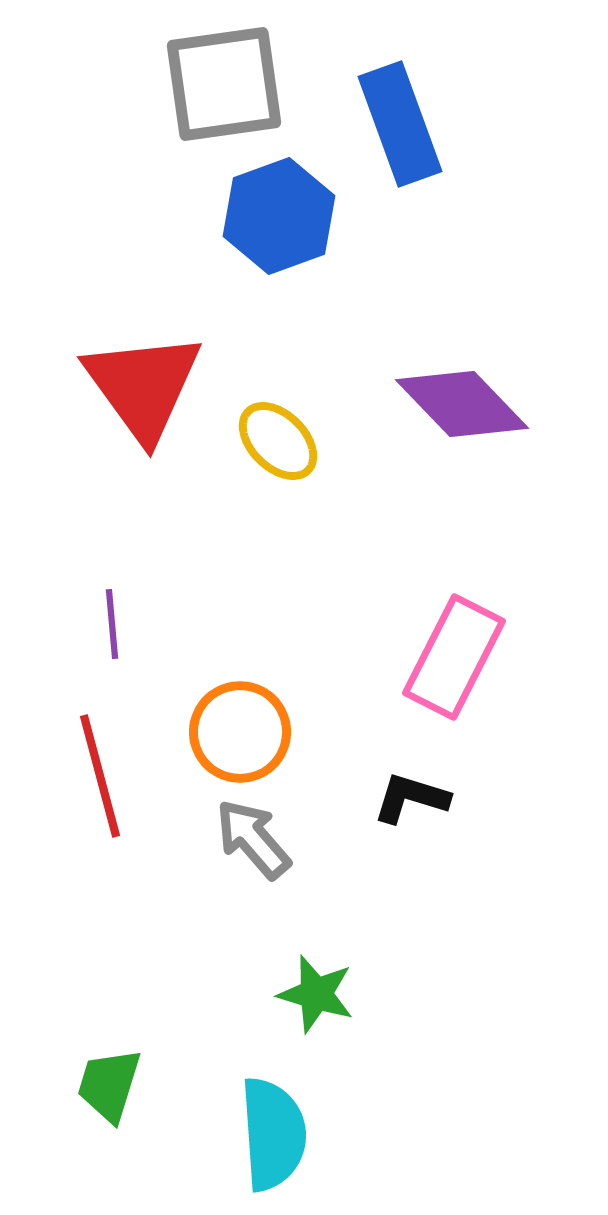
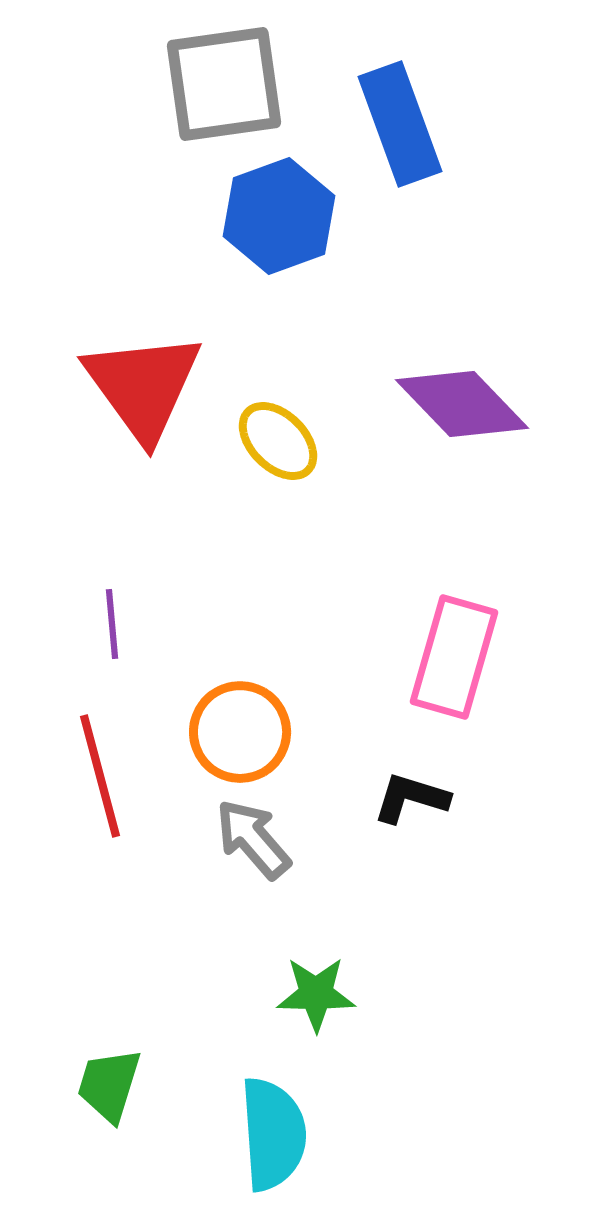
pink rectangle: rotated 11 degrees counterclockwise
green star: rotated 16 degrees counterclockwise
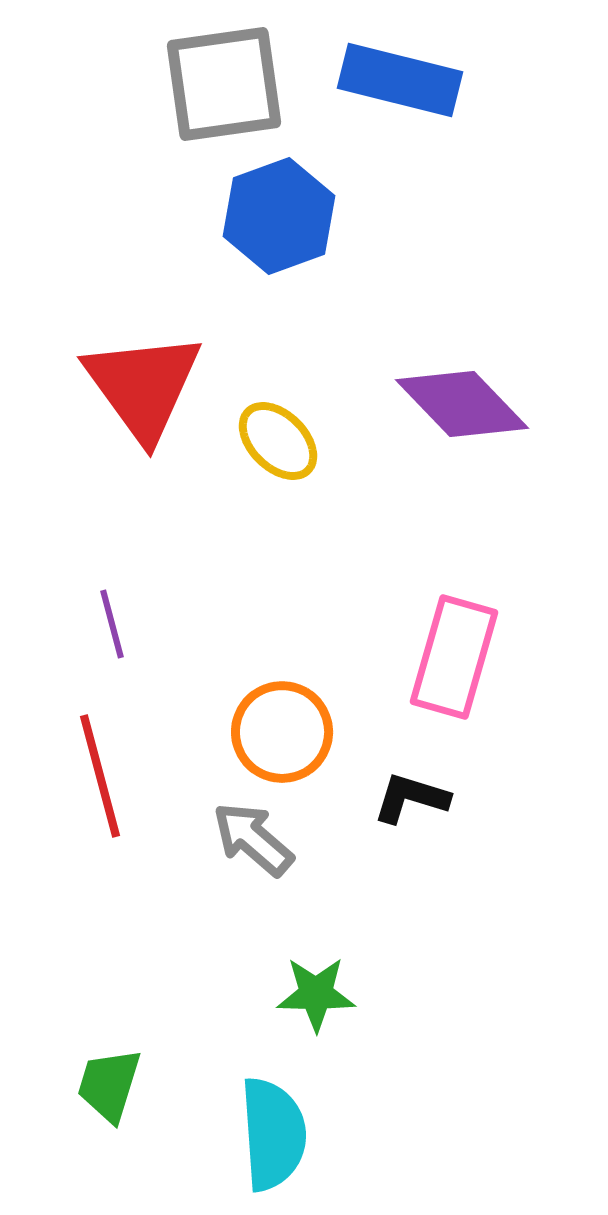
blue rectangle: moved 44 px up; rotated 56 degrees counterclockwise
purple line: rotated 10 degrees counterclockwise
orange circle: moved 42 px right
gray arrow: rotated 8 degrees counterclockwise
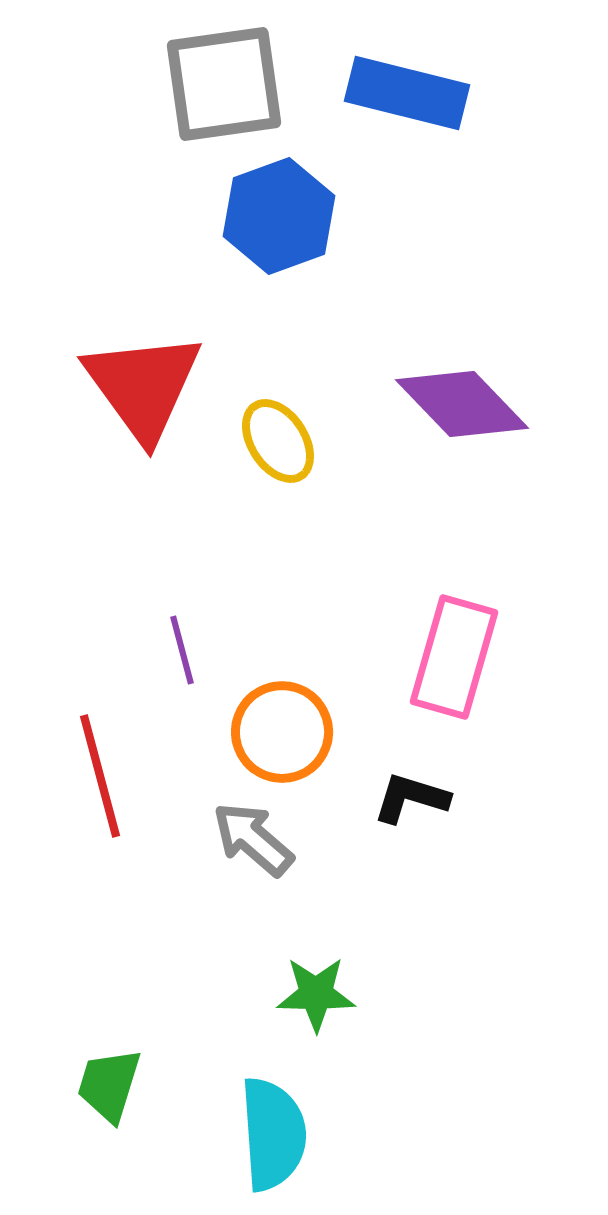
blue rectangle: moved 7 px right, 13 px down
yellow ellipse: rotated 12 degrees clockwise
purple line: moved 70 px right, 26 px down
